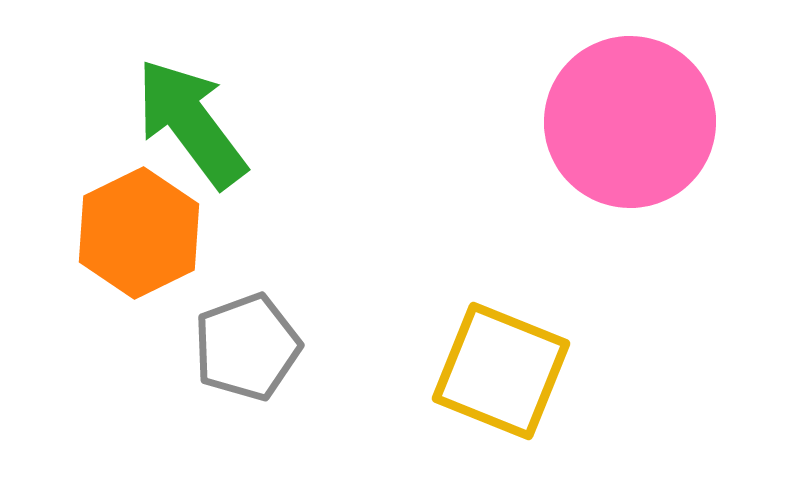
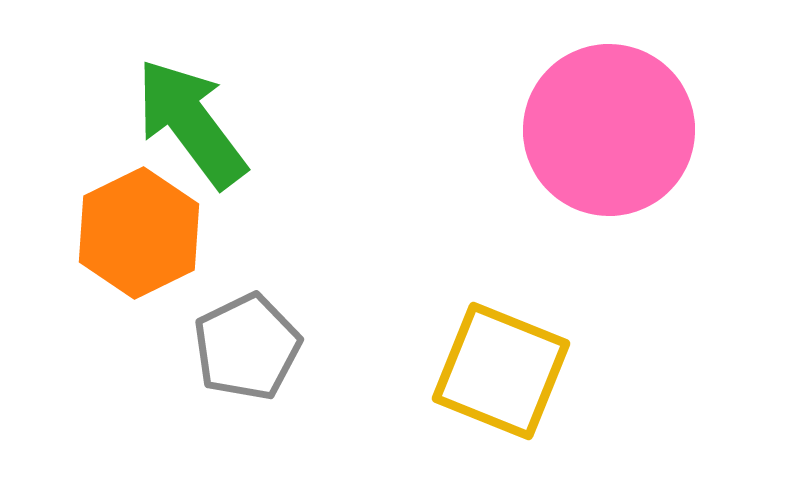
pink circle: moved 21 px left, 8 px down
gray pentagon: rotated 6 degrees counterclockwise
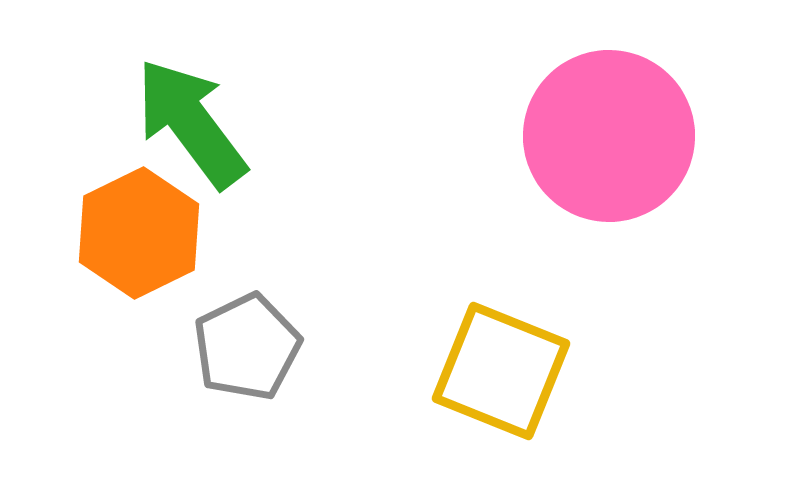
pink circle: moved 6 px down
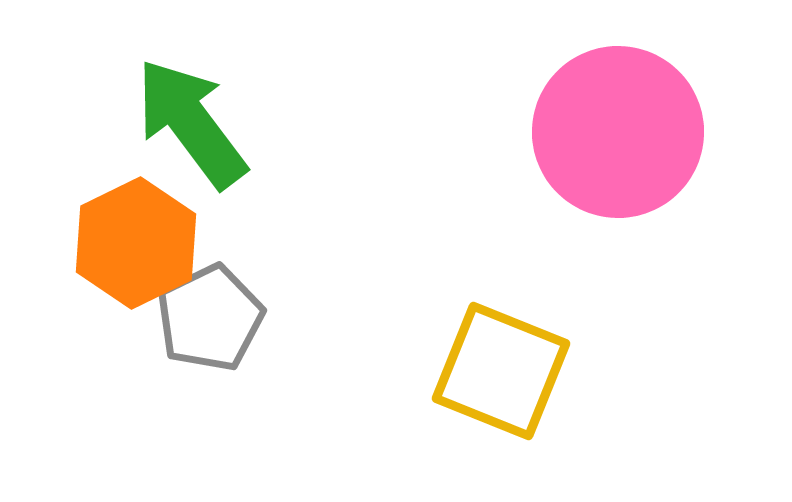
pink circle: moved 9 px right, 4 px up
orange hexagon: moved 3 px left, 10 px down
gray pentagon: moved 37 px left, 29 px up
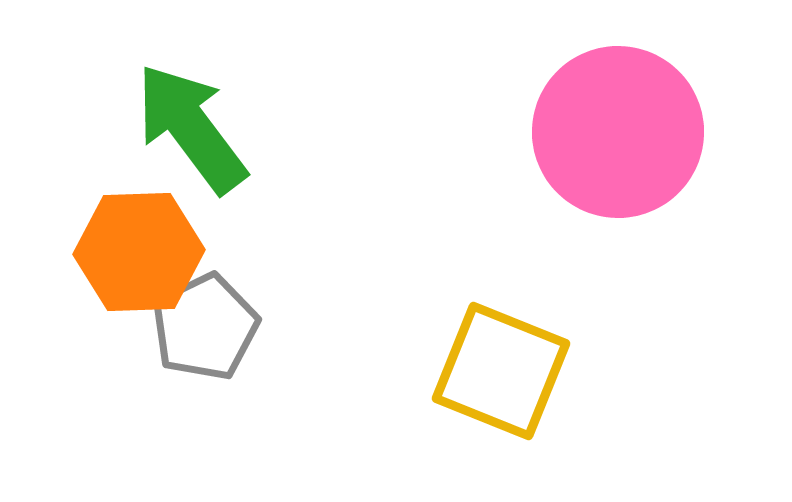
green arrow: moved 5 px down
orange hexagon: moved 3 px right, 9 px down; rotated 24 degrees clockwise
gray pentagon: moved 5 px left, 9 px down
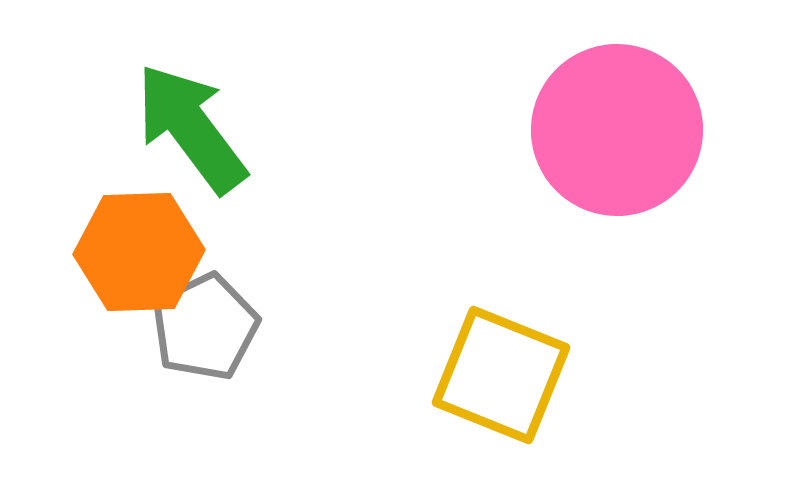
pink circle: moved 1 px left, 2 px up
yellow square: moved 4 px down
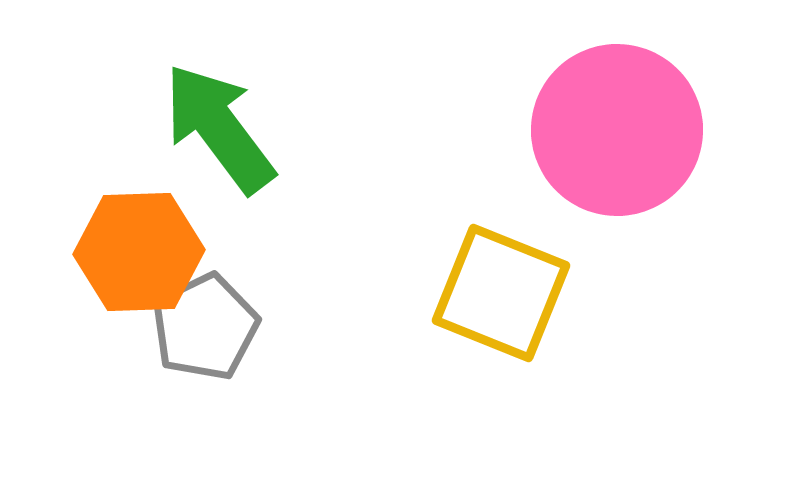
green arrow: moved 28 px right
yellow square: moved 82 px up
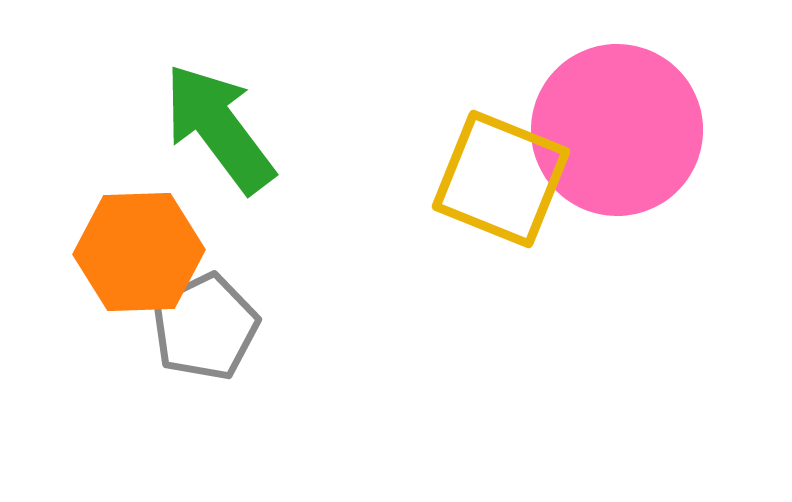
yellow square: moved 114 px up
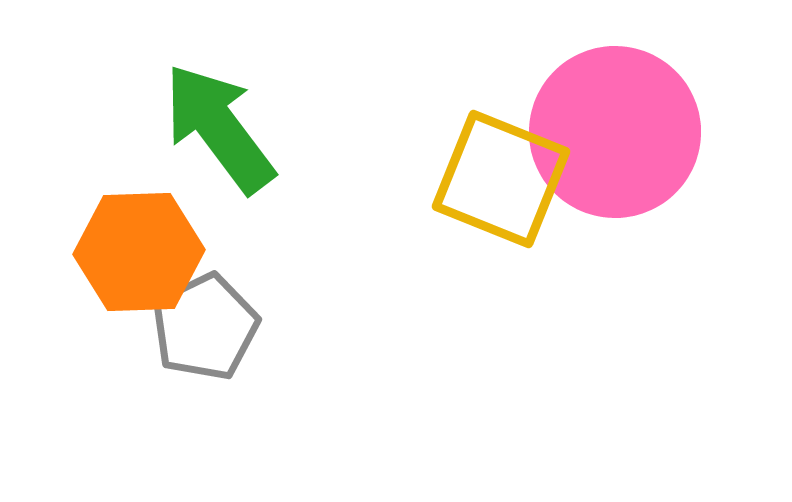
pink circle: moved 2 px left, 2 px down
